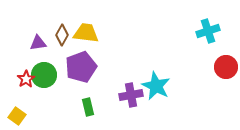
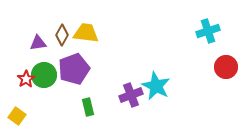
purple pentagon: moved 7 px left, 2 px down
purple cross: rotated 10 degrees counterclockwise
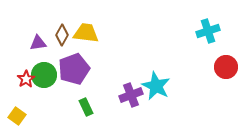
green rectangle: moved 2 px left; rotated 12 degrees counterclockwise
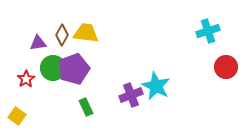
green circle: moved 9 px right, 7 px up
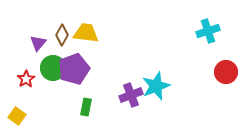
purple triangle: rotated 42 degrees counterclockwise
red circle: moved 5 px down
cyan star: rotated 24 degrees clockwise
green rectangle: rotated 36 degrees clockwise
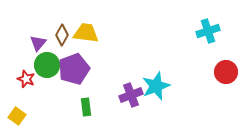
green circle: moved 6 px left, 3 px up
red star: rotated 18 degrees counterclockwise
green rectangle: rotated 18 degrees counterclockwise
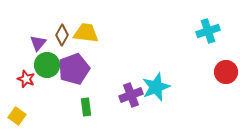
cyan star: moved 1 px down
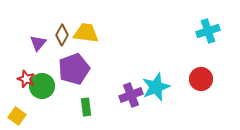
green circle: moved 5 px left, 21 px down
red circle: moved 25 px left, 7 px down
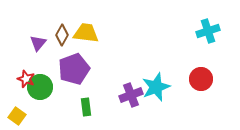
green circle: moved 2 px left, 1 px down
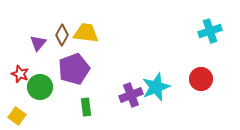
cyan cross: moved 2 px right
red star: moved 6 px left, 5 px up
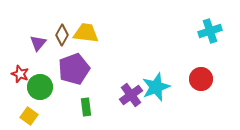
purple cross: rotated 15 degrees counterclockwise
yellow square: moved 12 px right
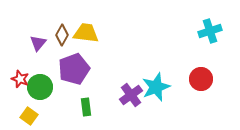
red star: moved 5 px down
